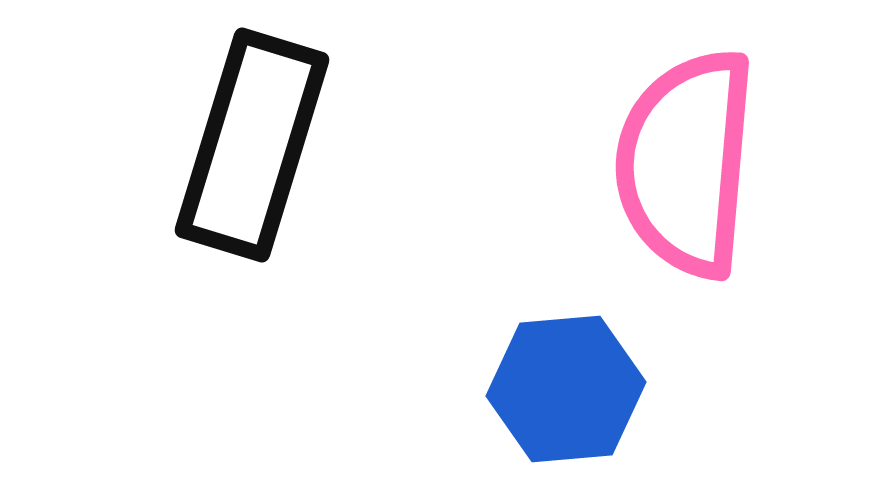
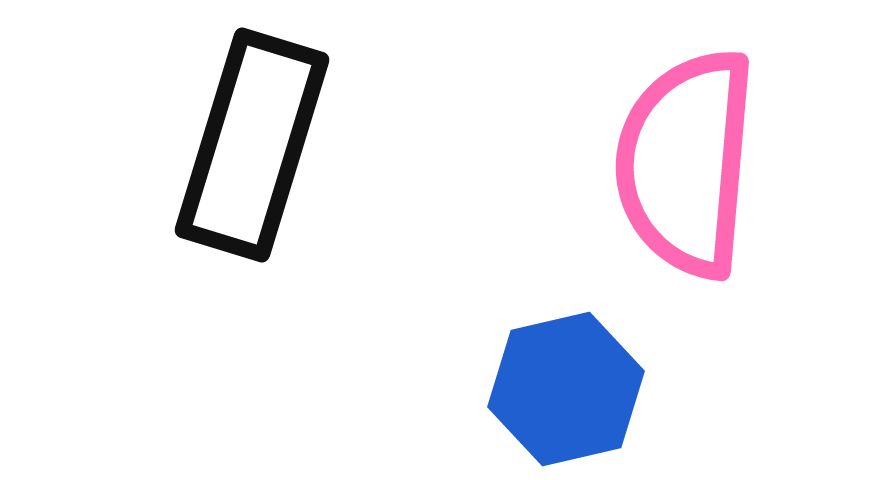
blue hexagon: rotated 8 degrees counterclockwise
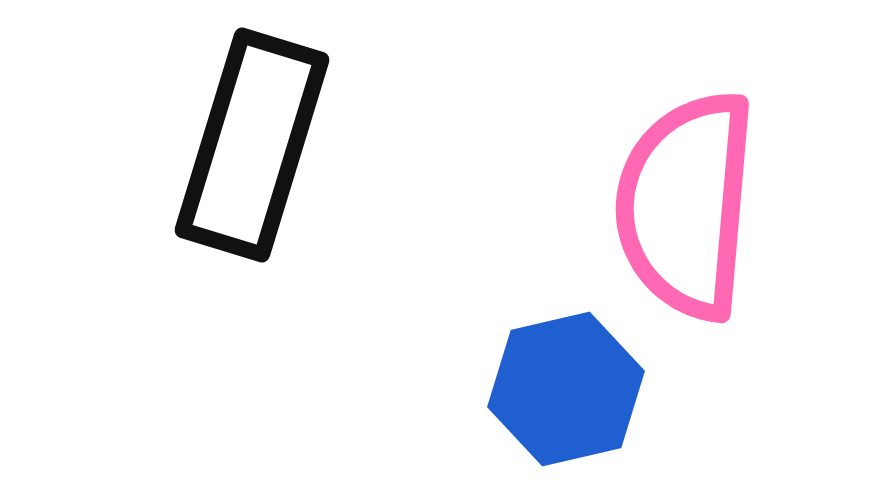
pink semicircle: moved 42 px down
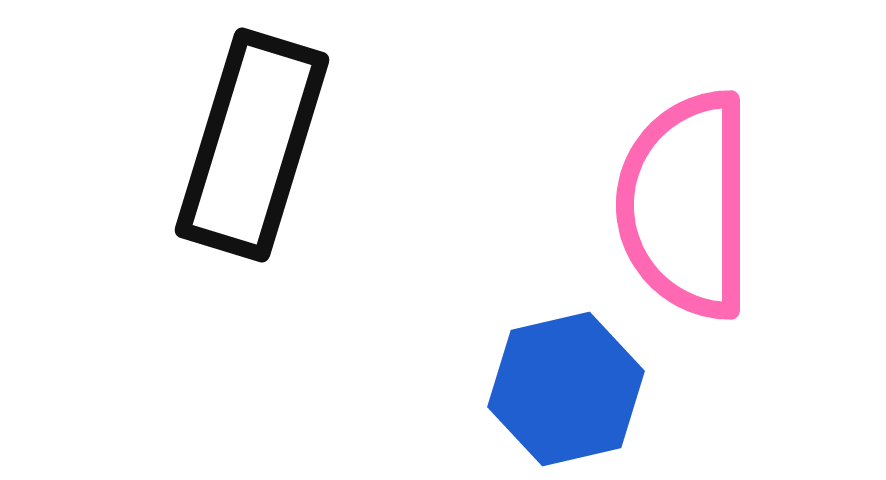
pink semicircle: rotated 5 degrees counterclockwise
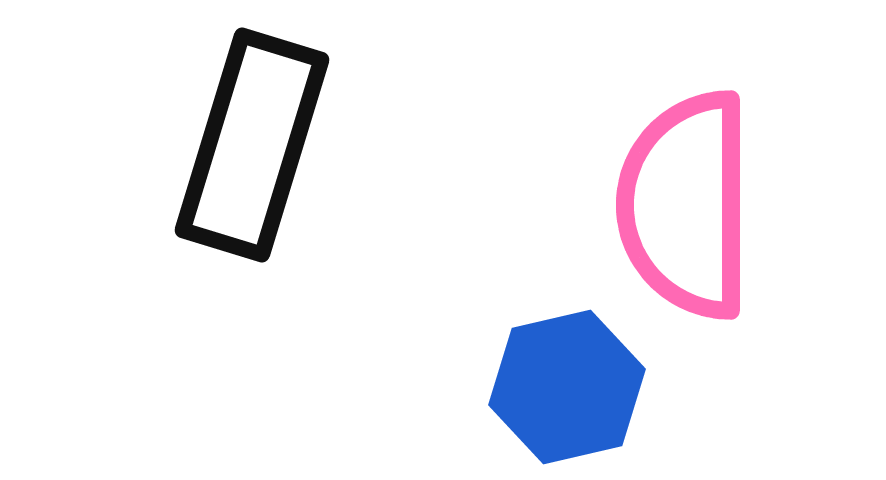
blue hexagon: moved 1 px right, 2 px up
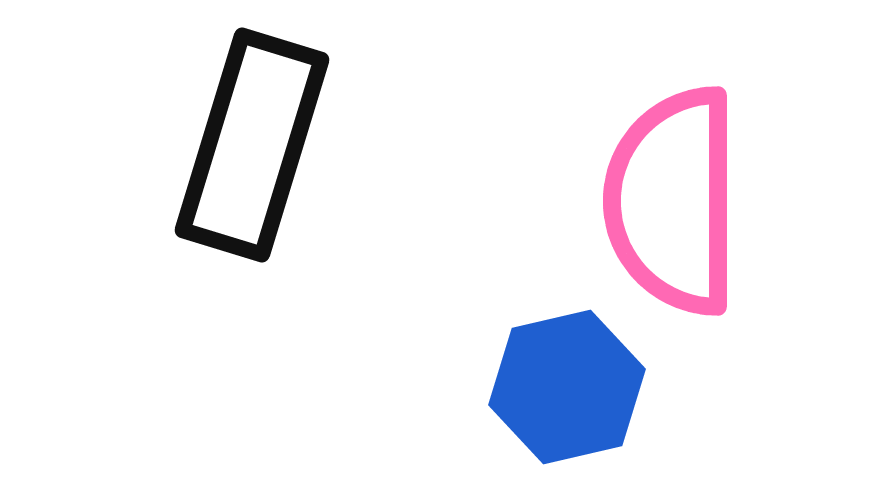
pink semicircle: moved 13 px left, 4 px up
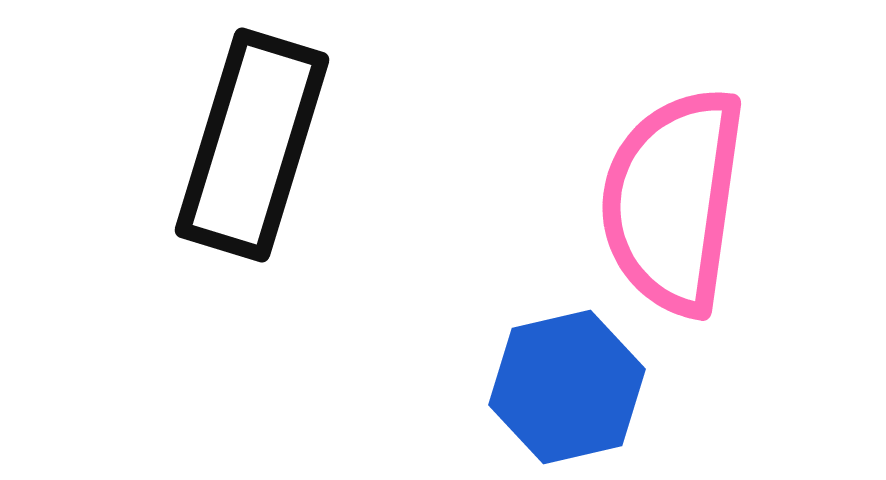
pink semicircle: rotated 8 degrees clockwise
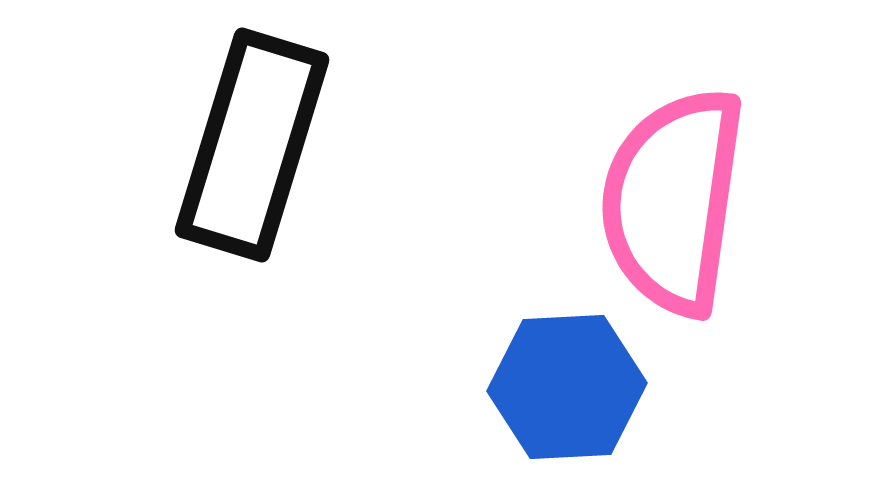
blue hexagon: rotated 10 degrees clockwise
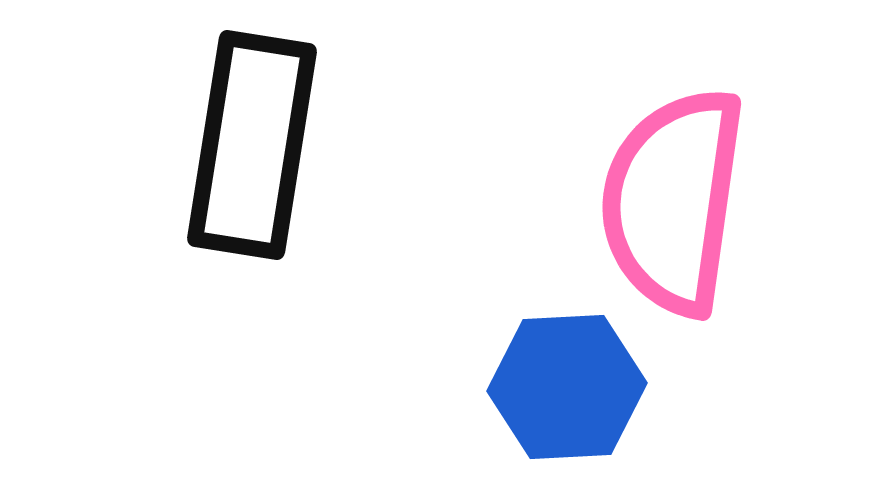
black rectangle: rotated 8 degrees counterclockwise
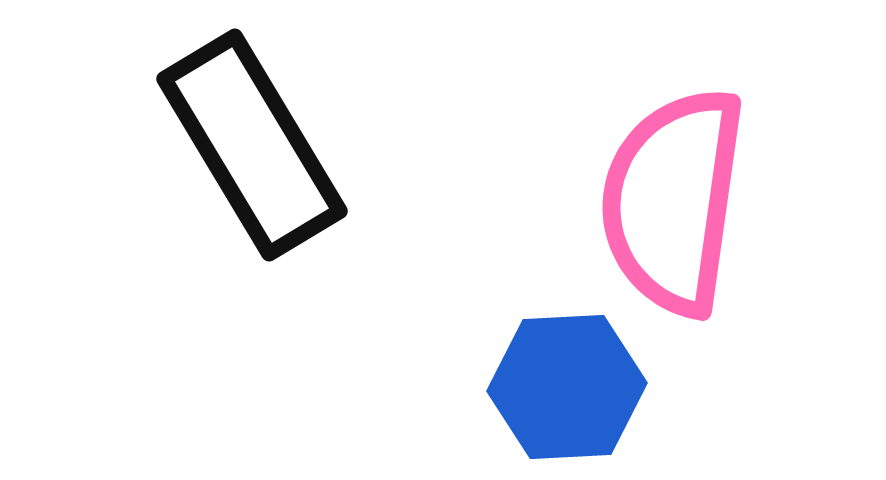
black rectangle: rotated 40 degrees counterclockwise
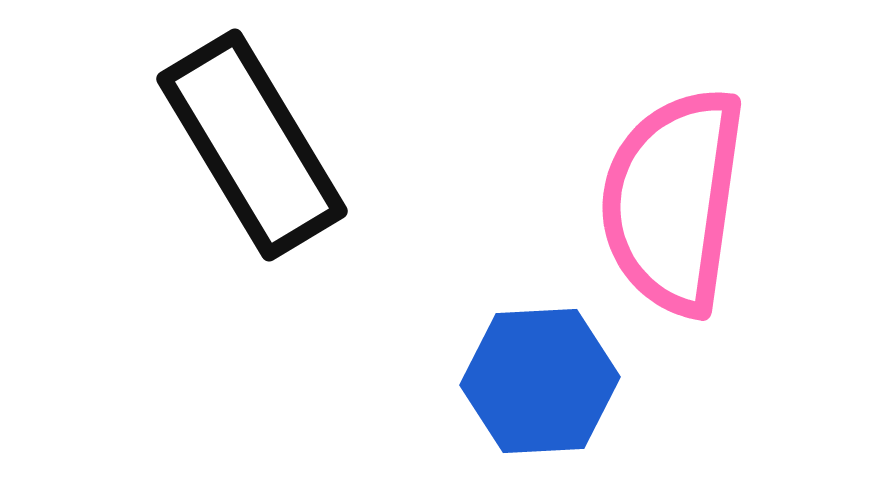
blue hexagon: moved 27 px left, 6 px up
